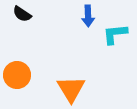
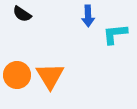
orange triangle: moved 21 px left, 13 px up
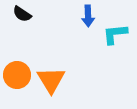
orange triangle: moved 1 px right, 4 px down
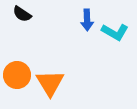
blue arrow: moved 1 px left, 4 px down
cyan L-shape: moved 2 px up; rotated 144 degrees counterclockwise
orange triangle: moved 1 px left, 3 px down
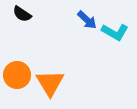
blue arrow: rotated 45 degrees counterclockwise
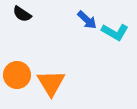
orange triangle: moved 1 px right
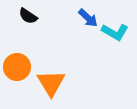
black semicircle: moved 6 px right, 2 px down
blue arrow: moved 1 px right, 2 px up
orange circle: moved 8 px up
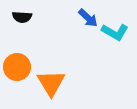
black semicircle: moved 6 px left, 1 px down; rotated 30 degrees counterclockwise
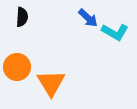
black semicircle: rotated 90 degrees counterclockwise
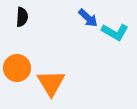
orange circle: moved 1 px down
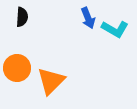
blue arrow: rotated 25 degrees clockwise
cyan L-shape: moved 3 px up
orange triangle: moved 2 px up; rotated 16 degrees clockwise
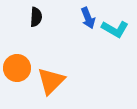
black semicircle: moved 14 px right
